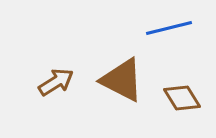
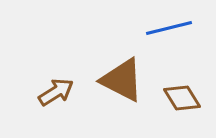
brown arrow: moved 10 px down
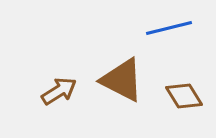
brown arrow: moved 3 px right, 1 px up
brown diamond: moved 2 px right, 2 px up
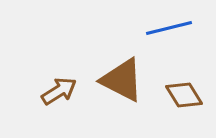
brown diamond: moved 1 px up
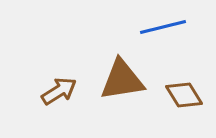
blue line: moved 6 px left, 1 px up
brown triangle: rotated 36 degrees counterclockwise
